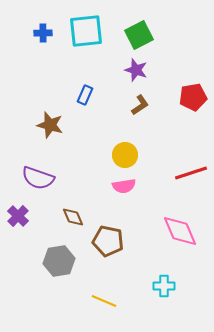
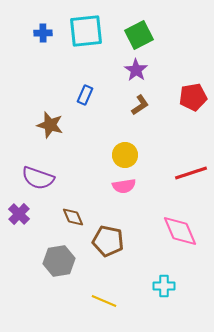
purple star: rotated 15 degrees clockwise
purple cross: moved 1 px right, 2 px up
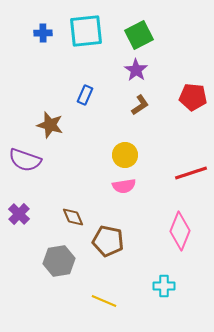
red pentagon: rotated 16 degrees clockwise
purple semicircle: moved 13 px left, 18 px up
pink diamond: rotated 45 degrees clockwise
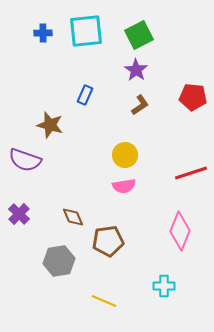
brown pentagon: rotated 20 degrees counterclockwise
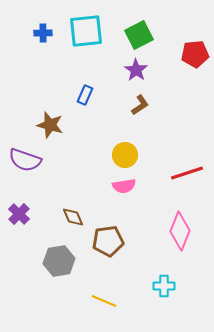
red pentagon: moved 2 px right, 43 px up; rotated 12 degrees counterclockwise
red line: moved 4 px left
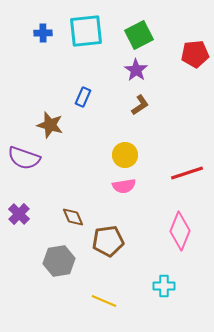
blue rectangle: moved 2 px left, 2 px down
purple semicircle: moved 1 px left, 2 px up
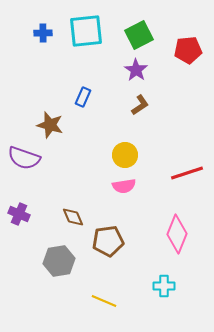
red pentagon: moved 7 px left, 4 px up
purple cross: rotated 20 degrees counterclockwise
pink diamond: moved 3 px left, 3 px down
